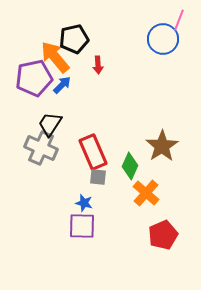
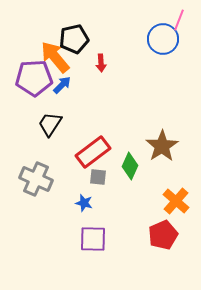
red arrow: moved 3 px right, 2 px up
purple pentagon: rotated 9 degrees clockwise
gray cross: moved 5 px left, 31 px down
red rectangle: rotated 76 degrees clockwise
orange cross: moved 30 px right, 8 px down
purple square: moved 11 px right, 13 px down
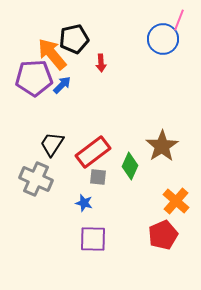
orange arrow: moved 3 px left, 3 px up
black trapezoid: moved 2 px right, 20 px down
